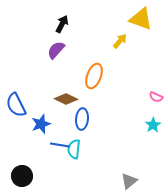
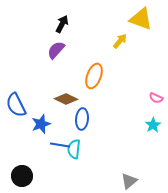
pink semicircle: moved 1 px down
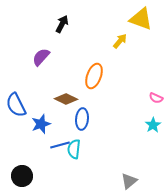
purple semicircle: moved 15 px left, 7 px down
blue line: rotated 24 degrees counterclockwise
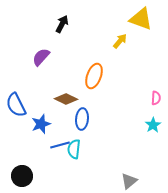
pink semicircle: rotated 112 degrees counterclockwise
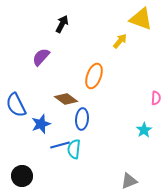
brown diamond: rotated 10 degrees clockwise
cyan star: moved 9 px left, 5 px down
gray triangle: rotated 18 degrees clockwise
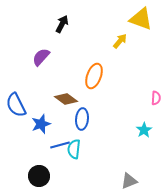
black circle: moved 17 px right
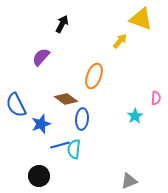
cyan star: moved 9 px left, 14 px up
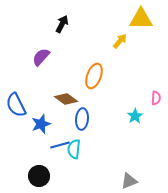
yellow triangle: rotated 20 degrees counterclockwise
